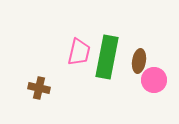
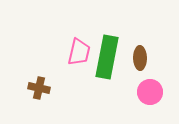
brown ellipse: moved 1 px right, 3 px up; rotated 10 degrees counterclockwise
pink circle: moved 4 px left, 12 px down
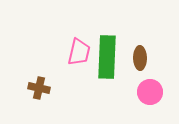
green rectangle: rotated 9 degrees counterclockwise
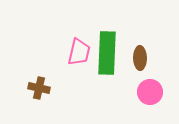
green rectangle: moved 4 px up
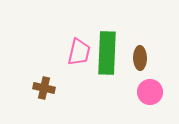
brown cross: moved 5 px right
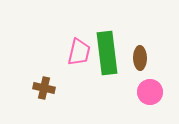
green rectangle: rotated 9 degrees counterclockwise
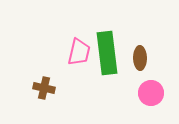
pink circle: moved 1 px right, 1 px down
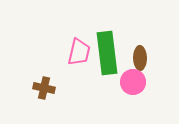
pink circle: moved 18 px left, 11 px up
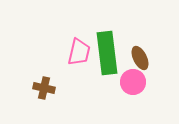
brown ellipse: rotated 25 degrees counterclockwise
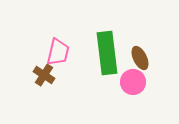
pink trapezoid: moved 21 px left
brown cross: moved 13 px up; rotated 20 degrees clockwise
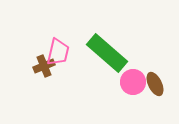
green rectangle: rotated 42 degrees counterclockwise
brown ellipse: moved 15 px right, 26 px down
brown cross: moved 9 px up; rotated 35 degrees clockwise
